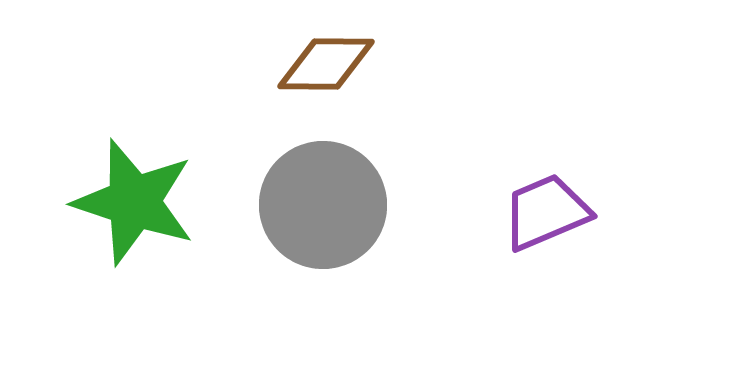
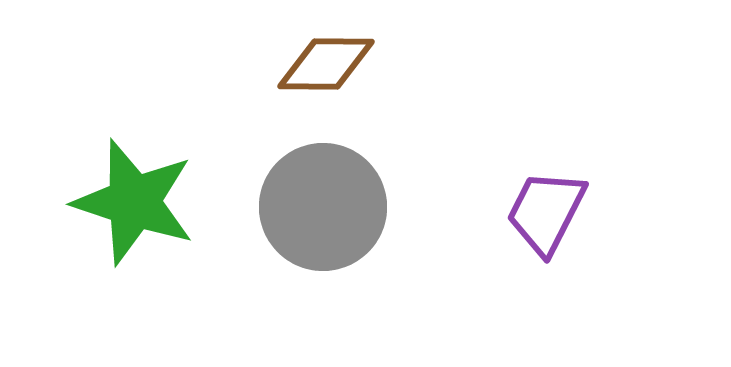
gray circle: moved 2 px down
purple trapezoid: rotated 40 degrees counterclockwise
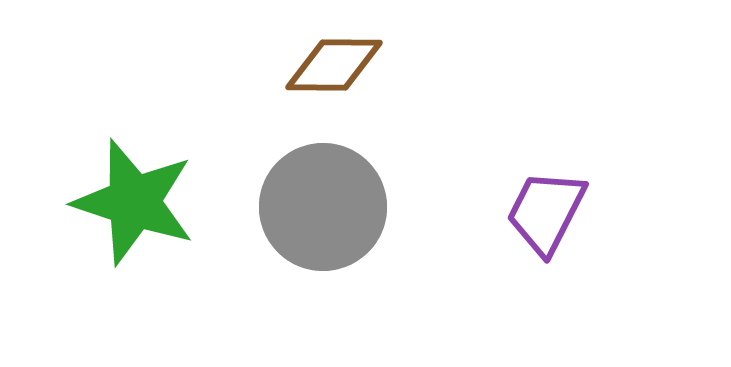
brown diamond: moved 8 px right, 1 px down
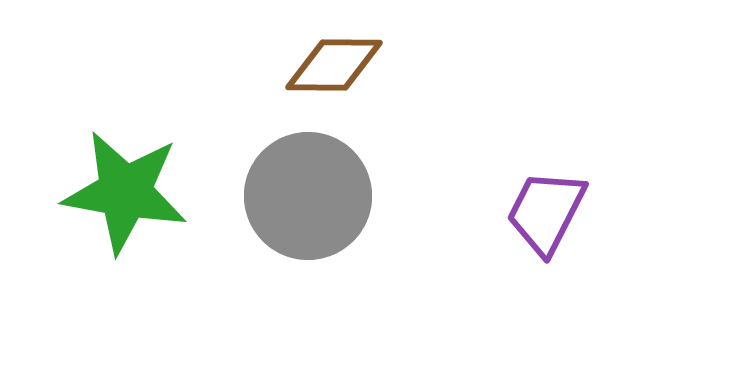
green star: moved 9 px left, 10 px up; rotated 8 degrees counterclockwise
gray circle: moved 15 px left, 11 px up
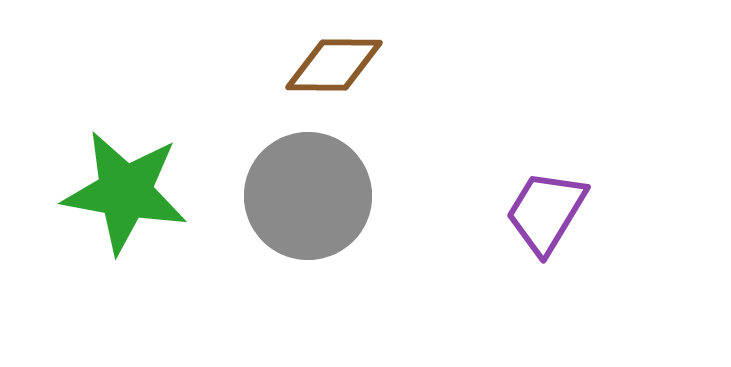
purple trapezoid: rotated 4 degrees clockwise
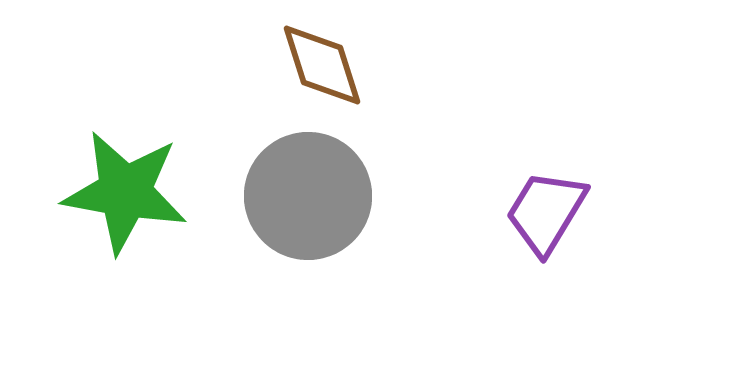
brown diamond: moved 12 px left; rotated 72 degrees clockwise
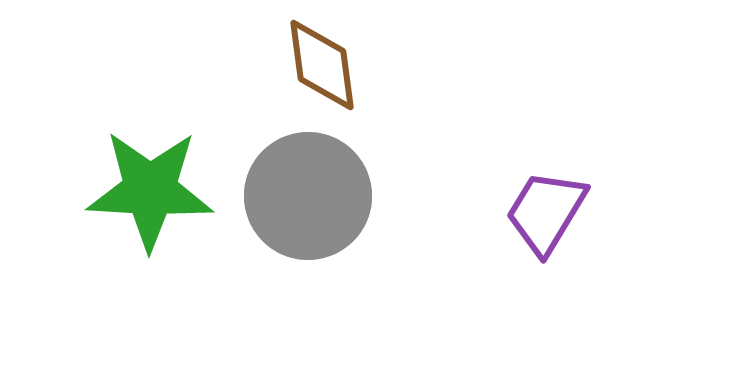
brown diamond: rotated 10 degrees clockwise
green star: moved 25 px right, 2 px up; rotated 7 degrees counterclockwise
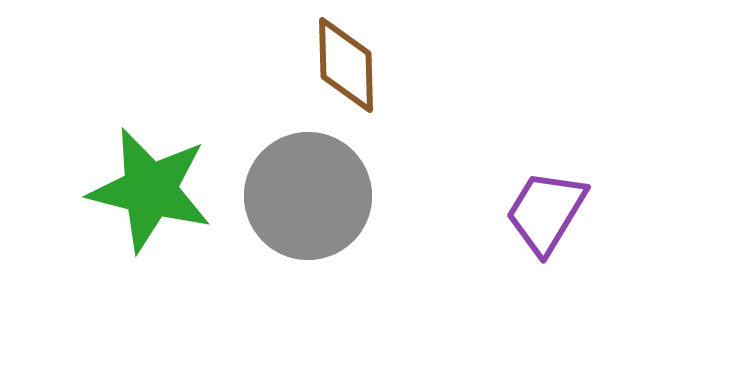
brown diamond: moved 24 px right; rotated 6 degrees clockwise
green star: rotated 11 degrees clockwise
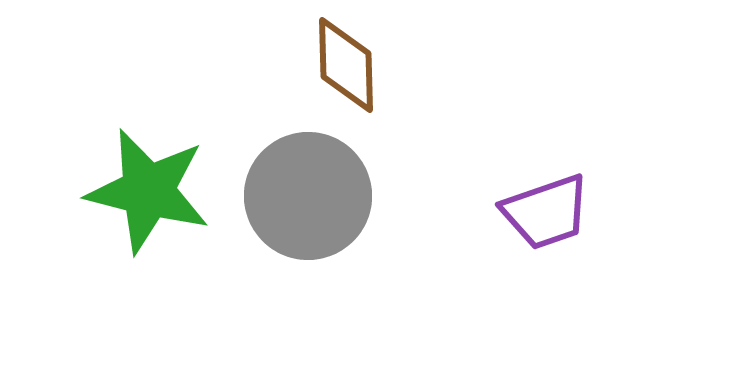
green star: moved 2 px left, 1 px down
purple trapezoid: rotated 140 degrees counterclockwise
